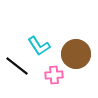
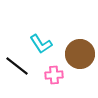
cyan L-shape: moved 2 px right, 2 px up
brown circle: moved 4 px right
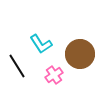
black line: rotated 20 degrees clockwise
pink cross: rotated 30 degrees counterclockwise
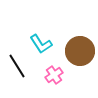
brown circle: moved 3 px up
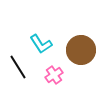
brown circle: moved 1 px right, 1 px up
black line: moved 1 px right, 1 px down
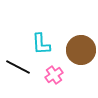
cyan L-shape: rotated 30 degrees clockwise
black line: rotated 30 degrees counterclockwise
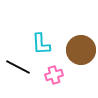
pink cross: rotated 18 degrees clockwise
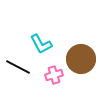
cyan L-shape: rotated 25 degrees counterclockwise
brown circle: moved 9 px down
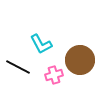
brown circle: moved 1 px left, 1 px down
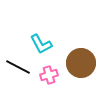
brown circle: moved 1 px right, 3 px down
pink cross: moved 5 px left
